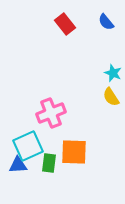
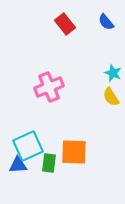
pink cross: moved 2 px left, 26 px up
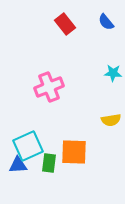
cyan star: rotated 18 degrees counterclockwise
yellow semicircle: moved 23 px down; rotated 66 degrees counterclockwise
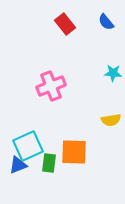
pink cross: moved 2 px right, 1 px up
blue triangle: rotated 18 degrees counterclockwise
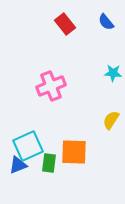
yellow semicircle: rotated 132 degrees clockwise
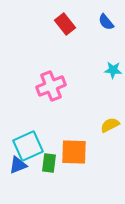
cyan star: moved 3 px up
yellow semicircle: moved 1 px left, 5 px down; rotated 30 degrees clockwise
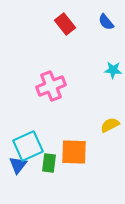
blue triangle: rotated 30 degrees counterclockwise
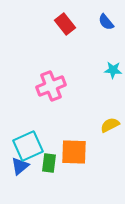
blue triangle: moved 2 px right, 1 px down; rotated 12 degrees clockwise
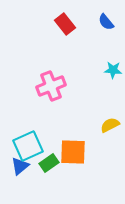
orange square: moved 1 px left
green rectangle: rotated 48 degrees clockwise
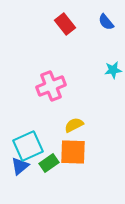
cyan star: rotated 12 degrees counterclockwise
yellow semicircle: moved 36 px left
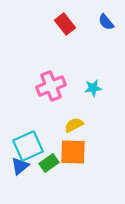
cyan star: moved 20 px left, 18 px down
